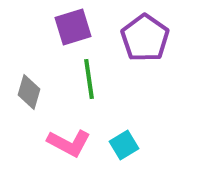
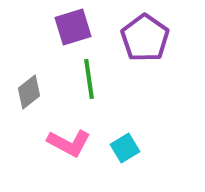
gray diamond: rotated 36 degrees clockwise
cyan square: moved 1 px right, 3 px down
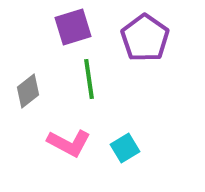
gray diamond: moved 1 px left, 1 px up
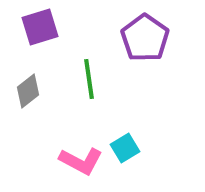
purple square: moved 33 px left
pink L-shape: moved 12 px right, 18 px down
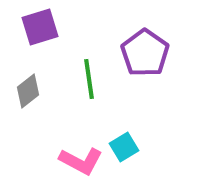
purple pentagon: moved 15 px down
cyan square: moved 1 px left, 1 px up
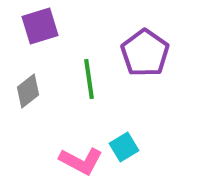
purple square: moved 1 px up
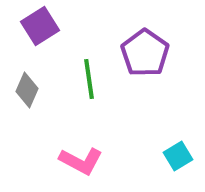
purple square: rotated 15 degrees counterclockwise
gray diamond: moved 1 px left, 1 px up; rotated 28 degrees counterclockwise
cyan square: moved 54 px right, 9 px down
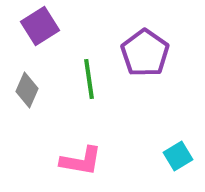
pink L-shape: rotated 18 degrees counterclockwise
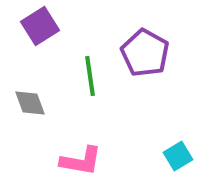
purple pentagon: rotated 6 degrees counterclockwise
green line: moved 1 px right, 3 px up
gray diamond: moved 3 px right, 13 px down; rotated 44 degrees counterclockwise
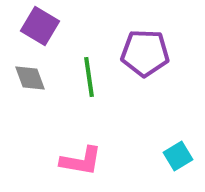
purple square: rotated 27 degrees counterclockwise
purple pentagon: rotated 27 degrees counterclockwise
green line: moved 1 px left, 1 px down
gray diamond: moved 25 px up
